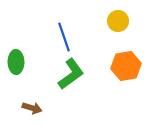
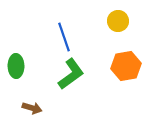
green ellipse: moved 4 px down
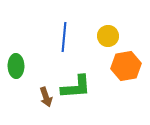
yellow circle: moved 10 px left, 15 px down
blue line: rotated 24 degrees clockwise
green L-shape: moved 5 px right, 13 px down; rotated 32 degrees clockwise
brown arrow: moved 14 px right, 11 px up; rotated 54 degrees clockwise
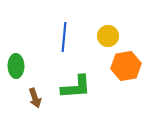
brown arrow: moved 11 px left, 1 px down
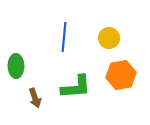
yellow circle: moved 1 px right, 2 px down
orange hexagon: moved 5 px left, 9 px down
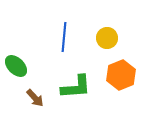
yellow circle: moved 2 px left
green ellipse: rotated 45 degrees counterclockwise
orange hexagon: rotated 12 degrees counterclockwise
brown arrow: rotated 24 degrees counterclockwise
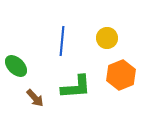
blue line: moved 2 px left, 4 px down
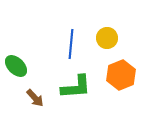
blue line: moved 9 px right, 3 px down
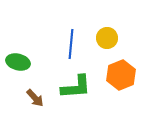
green ellipse: moved 2 px right, 4 px up; rotated 30 degrees counterclockwise
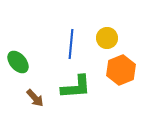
green ellipse: rotated 35 degrees clockwise
orange hexagon: moved 5 px up
